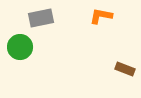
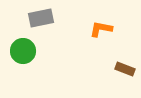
orange L-shape: moved 13 px down
green circle: moved 3 px right, 4 px down
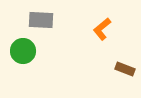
gray rectangle: moved 2 px down; rotated 15 degrees clockwise
orange L-shape: moved 1 px right; rotated 50 degrees counterclockwise
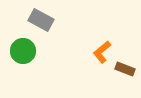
gray rectangle: rotated 25 degrees clockwise
orange L-shape: moved 23 px down
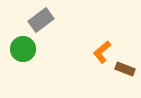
gray rectangle: rotated 65 degrees counterclockwise
green circle: moved 2 px up
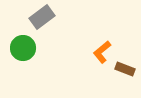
gray rectangle: moved 1 px right, 3 px up
green circle: moved 1 px up
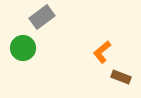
brown rectangle: moved 4 px left, 8 px down
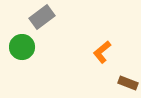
green circle: moved 1 px left, 1 px up
brown rectangle: moved 7 px right, 6 px down
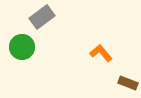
orange L-shape: moved 1 px left, 1 px down; rotated 90 degrees clockwise
